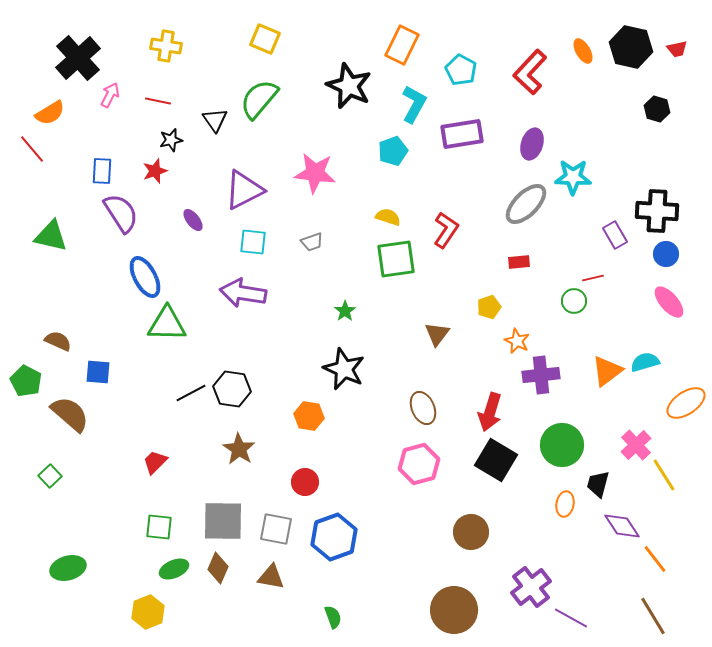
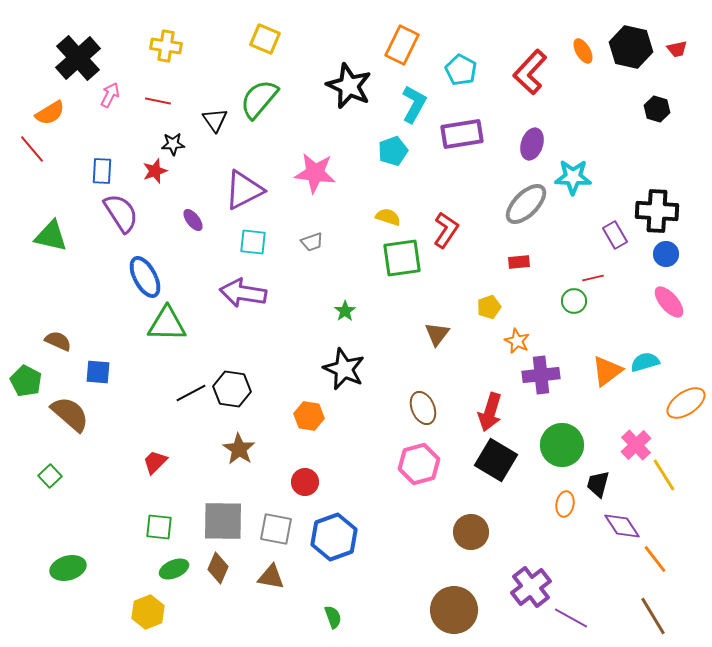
black star at (171, 140): moved 2 px right, 4 px down; rotated 10 degrees clockwise
green square at (396, 259): moved 6 px right, 1 px up
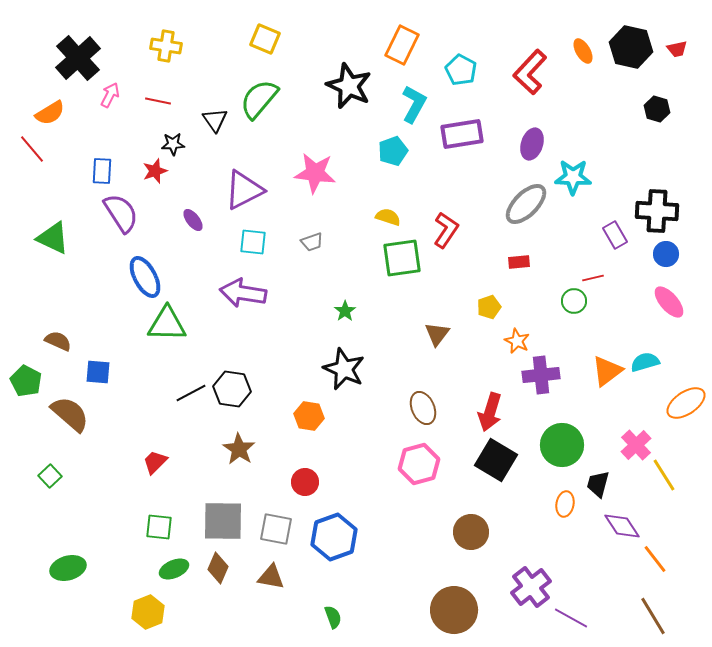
green triangle at (51, 236): moved 2 px right, 2 px down; rotated 12 degrees clockwise
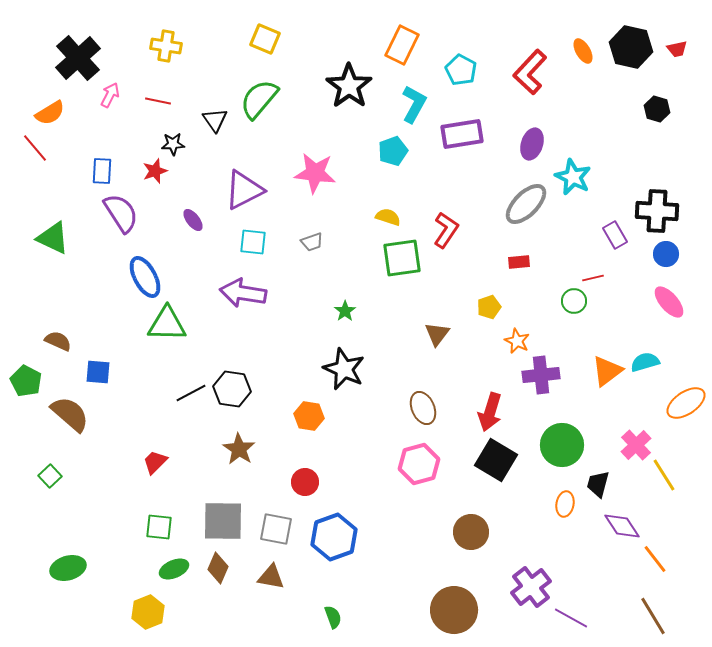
black star at (349, 86): rotated 12 degrees clockwise
red line at (32, 149): moved 3 px right, 1 px up
cyan star at (573, 177): rotated 24 degrees clockwise
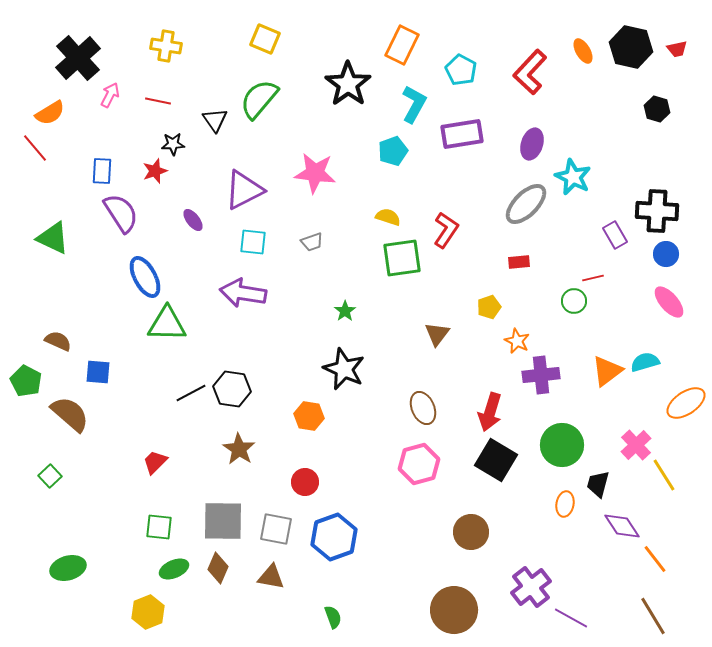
black star at (349, 86): moved 1 px left, 2 px up
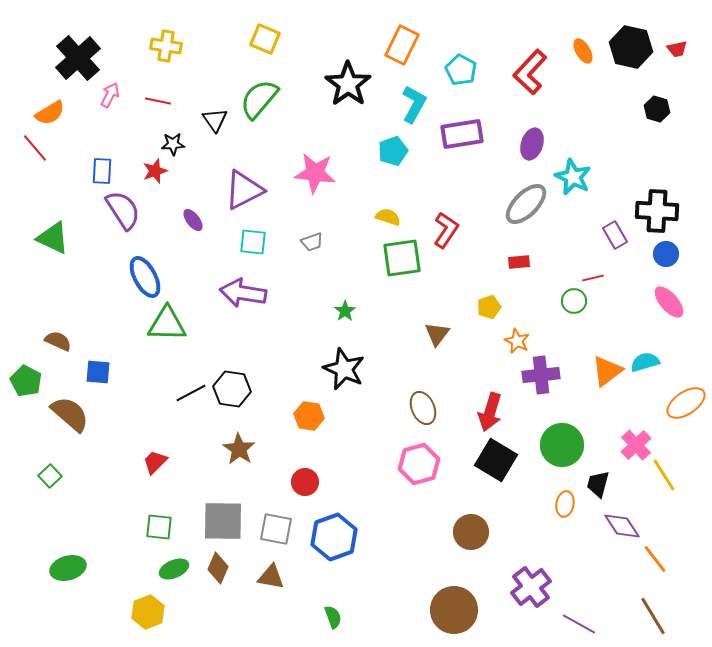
purple semicircle at (121, 213): moved 2 px right, 3 px up
purple line at (571, 618): moved 8 px right, 6 px down
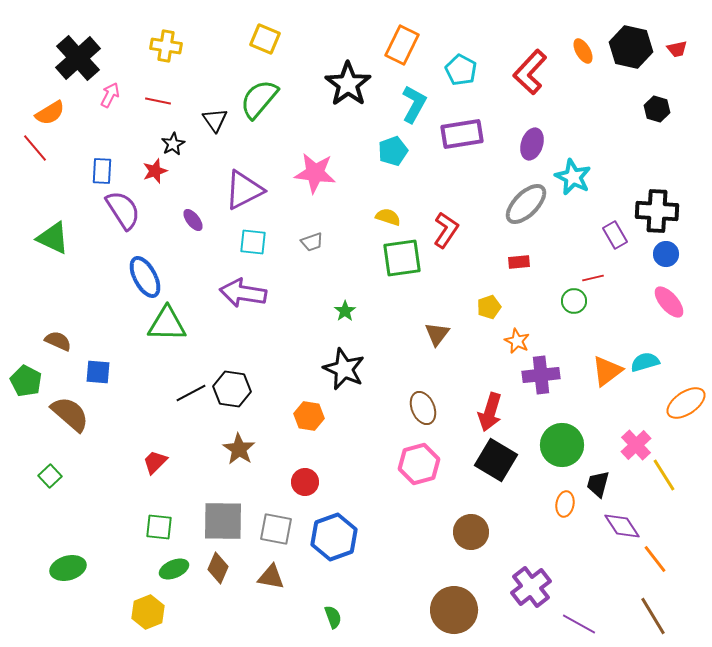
black star at (173, 144): rotated 25 degrees counterclockwise
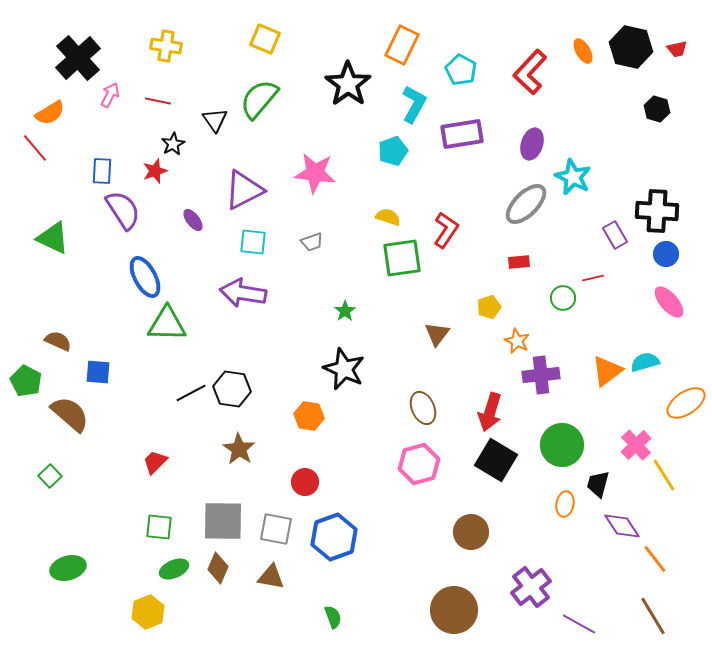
green circle at (574, 301): moved 11 px left, 3 px up
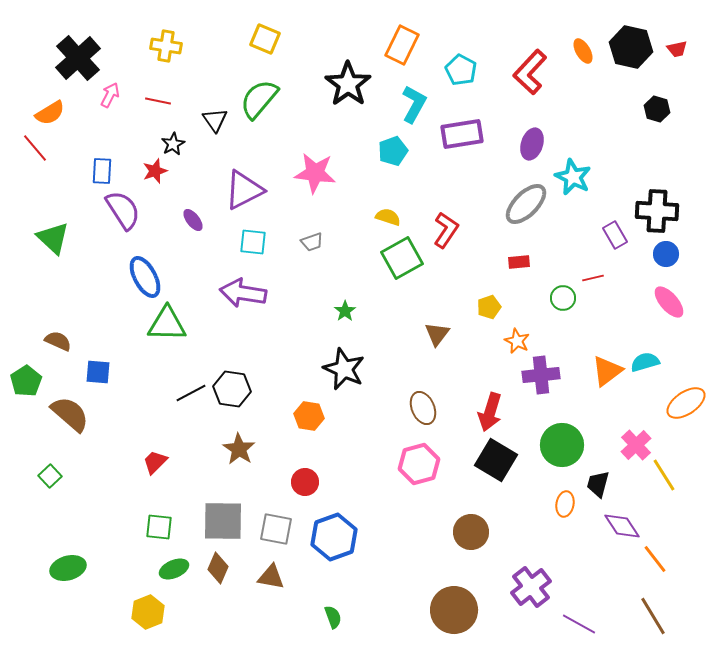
green triangle at (53, 238): rotated 18 degrees clockwise
green square at (402, 258): rotated 21 degrees counterclockwise
green pentagon at (26, 381): rotated 12 degrees clockwise
